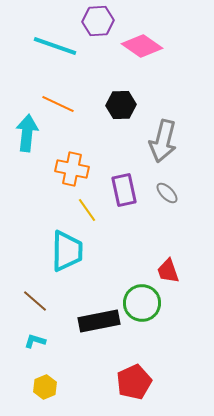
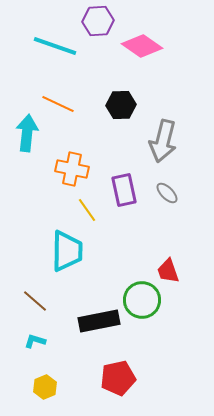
green circle: moved 3 px up
red pentagon: moved 16 px left, 4 px up; rotated 12 degrees clockwise
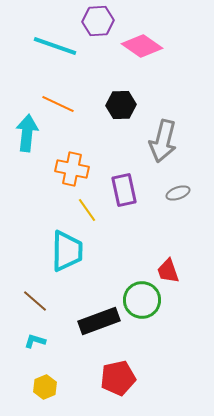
gray ellipse: moved 11 px right; rotated 65 degrees counterclockwise
black rectangle: rotated 9 degrees counterclockwise
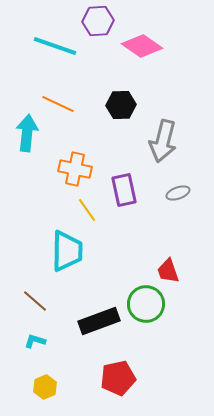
orange cross: moved 3 px right
green circle: moved 4 px right, 4 px down
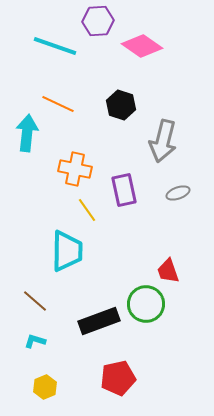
black hexagon: rotated 20 degrees clockwise
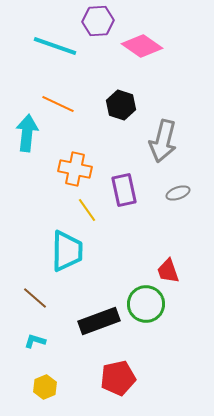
brown line: moved 3 px up
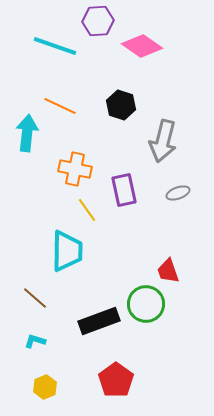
orange line: moved 2 px right, 2 px down
red pentagon: moved 2 px left, 2 px down; rotated 24 degrees counterclockwise
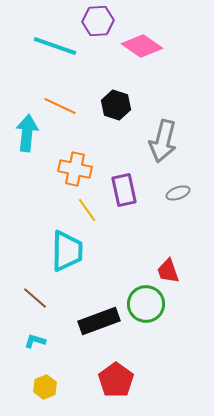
black hexagon: moved 5 px left
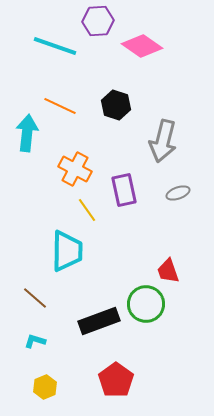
orange cross: rotated 16 degrees clockwise
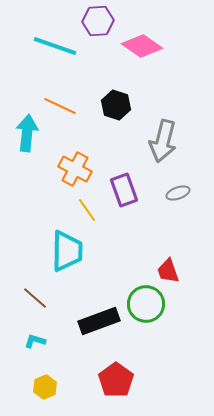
purple rectangle: rotated 8 degrees counterclockwise
